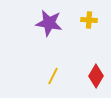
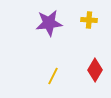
purple star: rotated 16 degrees counterclockwise
red diamond: moved 1 px left, 6 px up
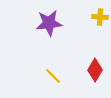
yellow cross: moved 11 px right, 3 px up
yellow line: rotated 72 degrees counterclockwise
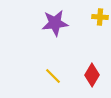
purple star: moved 6 px right
red diamond: moved 3 px left, 5 px down
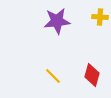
purple star: moved 2 px right, 2 px up
red diamond: rotated 15 degrees counterclockwise
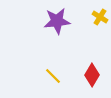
yellow cross: rotated 28 degrees clockwise
red diamond: rotated 15 degrees clockwise
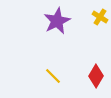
purple star: rotated 20 degrees counterclockwise
red diamond: moved 4 px right, 1 px down
